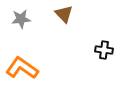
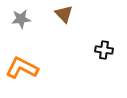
orange L-shape: rotated 8 degrees counterclockwise
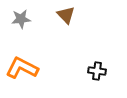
brown triangle: moved 2 px right, 1 px down
black cross: moved 7 px left, 21 px down
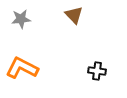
brown triangle: moved 8 px right
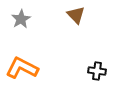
brown triangle: moved 2 px right
gray star: rotated 24 degrees counterclockwise
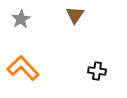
brown triangle: moved 1 px left; rotated 18 degrees clockwise
orange L-shape: moved 1 px right; rotated 20 degrees clockwise
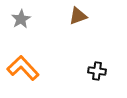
brown triangle: moved 3 px right, 1 px down; rotated 36 degrees clockwise
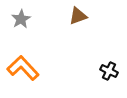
black cross: moved 12 px right; rotated 18 degrees clockwise
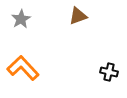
black cross: moved 1 px down; rotated 12 degrees counterclockwise
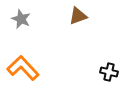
gray star: rotated 18 degrees counterclockwise
